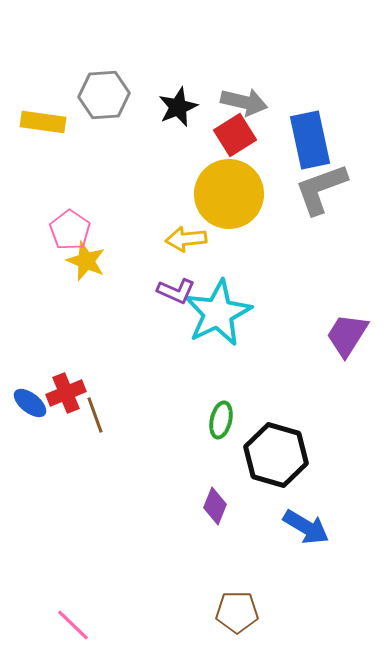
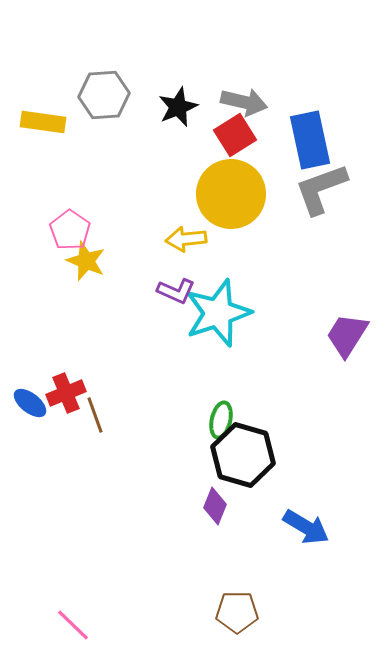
yellow circle: moved 2 px right
cyan star: rotated 8 degrees clockwise
black hexagon: moved 33 px left
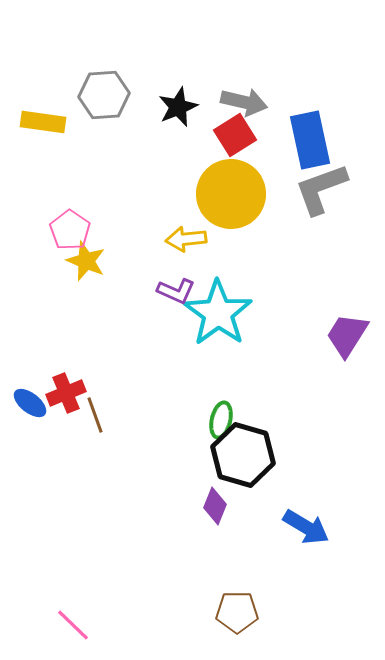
cyan star: rotated 18 degrees counterclockwise
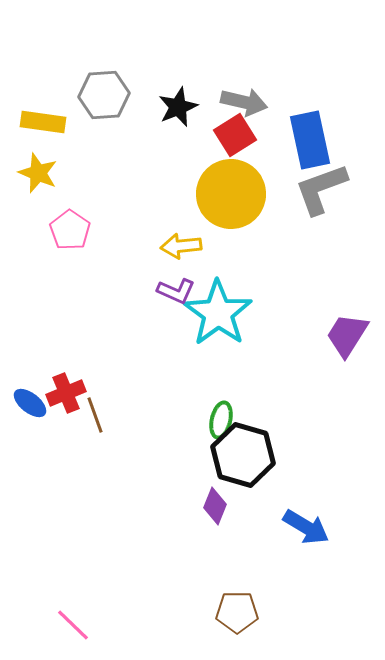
yellow arrow: moved 5 px left, 7 px down
yellow star: moved 48 px left, 88 px up
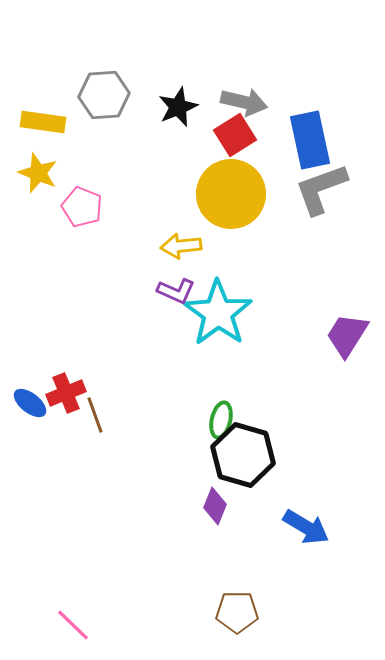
pink pentagon: moved 12 px right, 23 px up; rotated 12 degrees counterclockwise
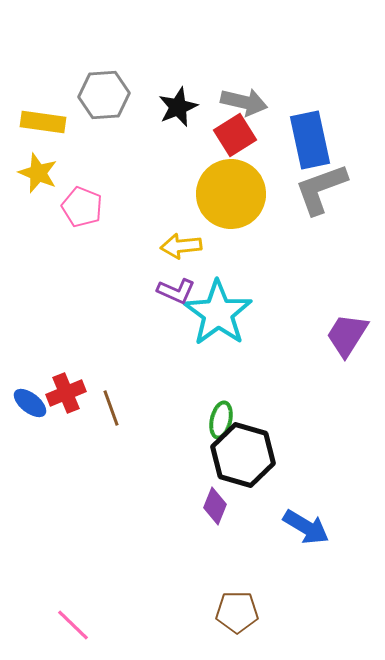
brown line: moved 16 px right, 7 px up
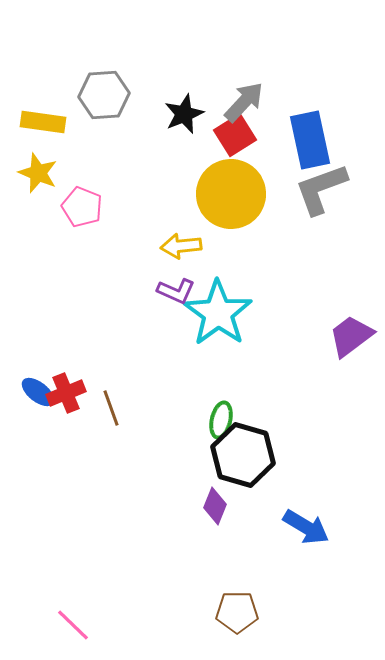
gray arrow: rotated 60 degrees counterclockwise
black star: moved 6 px right, 7 px down
purple trapezoid: moved 4 px right, 1 px down; rotated 21 degrees clockwise
blue ellipse: moved 8 px right, 11 px up
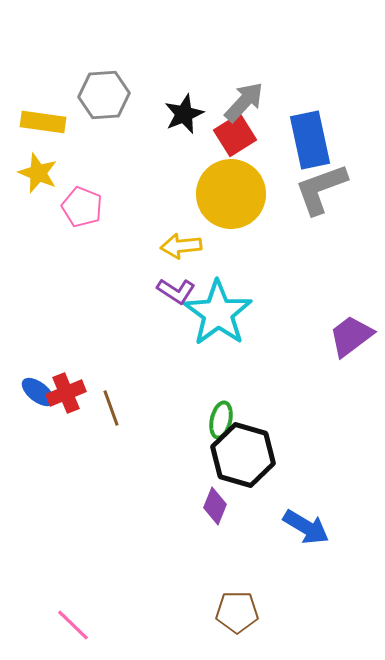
purple L-shape: rotated 9 degrees clockwise
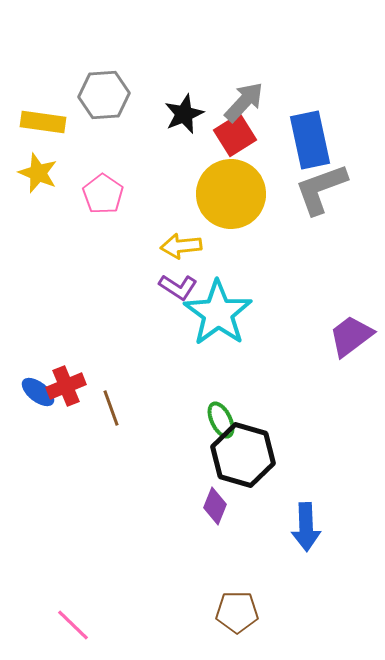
pink pentagon: moved 21 px right, 13 px up; rotated 12 degrees clockwise
purple L-shape: moved 2 px right, 4 px up
red cross: moved 7 px up
green ellipse: rotated 39 degrees counterclockwise
blue arrow: rotated 57 degrees clockwise
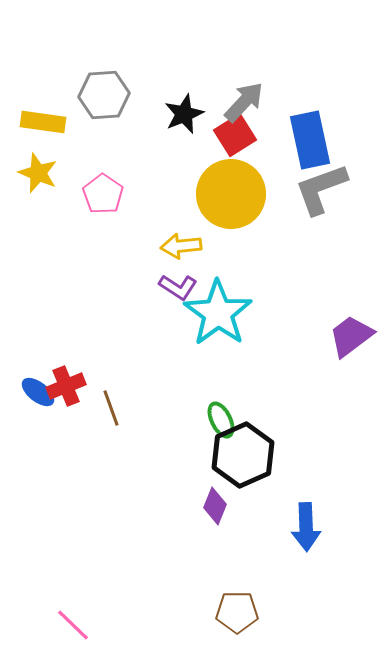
black hexagon: rotated 20 degrees clockwise
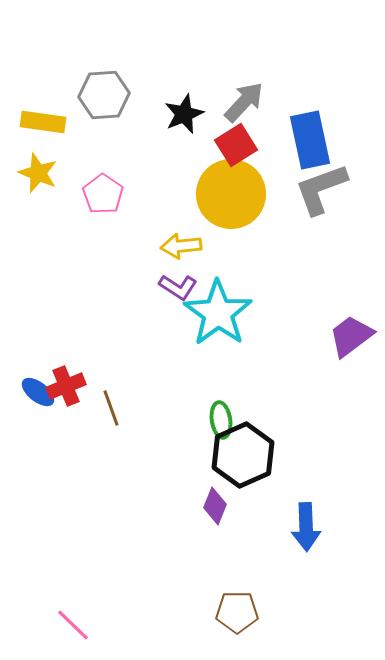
red square: moved 1 px right, 10 px down
green ellipse: rotated 18 degrees clockwise
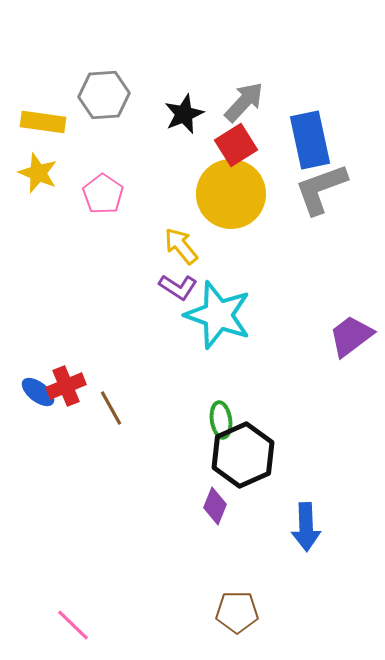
yellow arrow: rotated 57 degrees clockwise
cyan star: moved 2 px down; rotated 16 degrees counterclockwise
brown line: rotated 9 degrees counterclockwise
